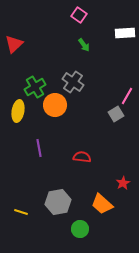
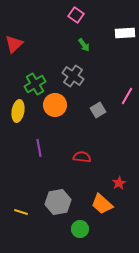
pink square: moved 3 px left
gray cross: moved 6 px up
green cross: moved 3 px up
gray square: moved 18 px left, 4 px up
red star: moved 4 px left
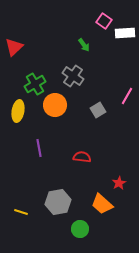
pink square: moved 28 px right, 6 px down
red triangle: moved 3 px down
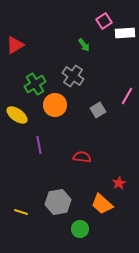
pink square: rotated 21 degrees clockwise
red triangle: moved 1 px right, 2 px up; rotated 12 degrees clockwise
yellow ellipse: moved 1 px left, 4 px down; rotated 65 degrees counterclockwise
purple line: moved 3 px up
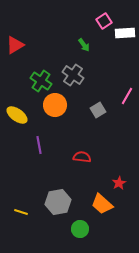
gray cross: moved 1 px up
green cross: moved 6 px right, 3 px up; rotated 25 degrees counterclockwise
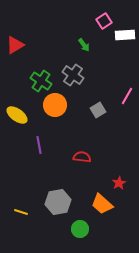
white rectangle: moved 2 px down
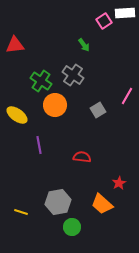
white rectangle: moved 22 px up
red triangle: rotated 24 degrees clockwise
green circle: moved 8 px left, 2 px up
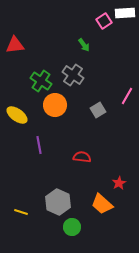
gray hexagon: rotated 25 degrees counterclockwise
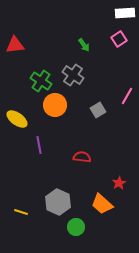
pink square: moved 15 px right, 18 px down
yellow ellipse: moved 4 px down
green circle: moved 4 px right
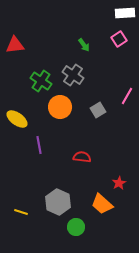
orange circle: moved 5 px right, 2 px down
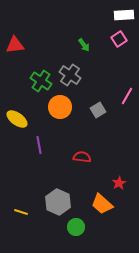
white rectangle: moved 1 px left, 2 px down
gray cross: moved 3 px left
